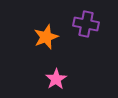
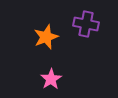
pink star: moved 5 px left
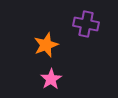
orange star: moved 8 px down
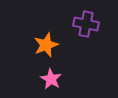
pink star: rotated 10 degrees counterclockwise
